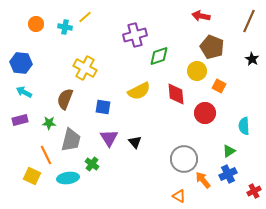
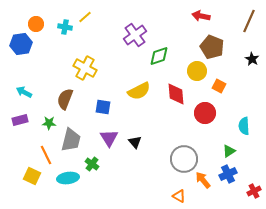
purple cross: rotated 20 degrees counterclockwise
blue hexagon: moved 19 px up; rotated 15 degrees counterclockwise
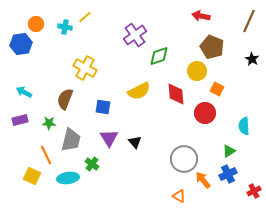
orange square: moved 2 px left, 3 px down
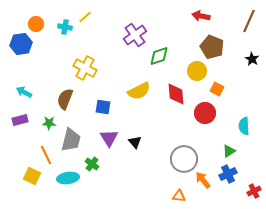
orange triangle: rotated 24 degrees counterclockwise
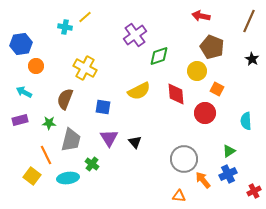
orange circle: moved 42 px down
cyan semicircle: moved 2 px right, 5 px up
yellow square: rotated 12 degrees clockwise
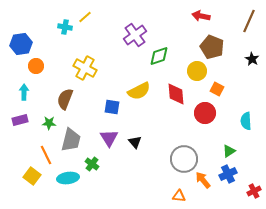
cyan arrow: rotated 63 degrees clockwise
blue square: moved 9 px right
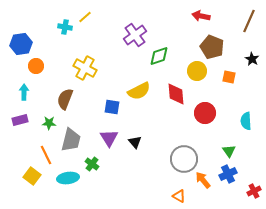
orange square: moved 12 px right, 12 px up; rotated 16 degrees counterclockwise
green triangle: rotated 32 degrees counterclockwise
orange triangle: rotated 24 degrees clockwise
